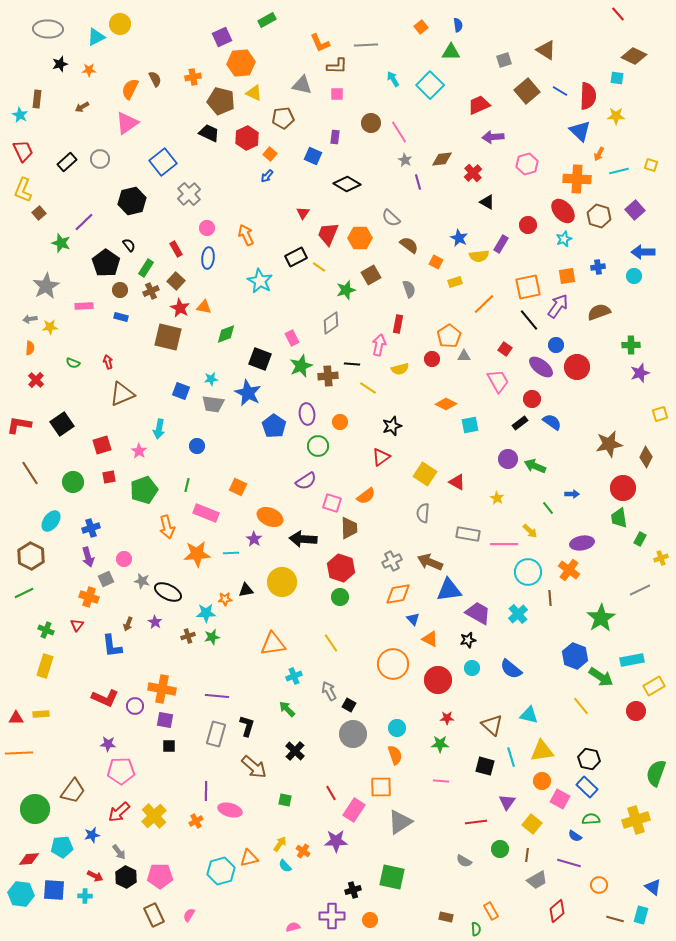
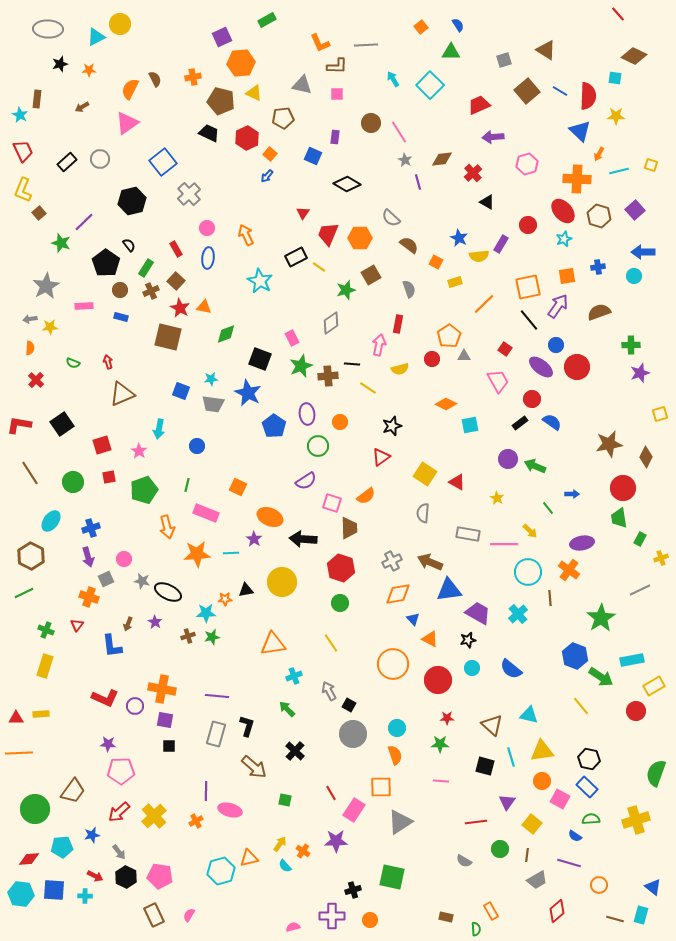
blue semicircle at (458, 25): rotated 24 degrees counterclockwise
cyan square at (617, 78): moved 2 px left
green circle at (340, 597): moved 6 px down
pink pentagon at (160, 876): rotated 10 degrees clockwise
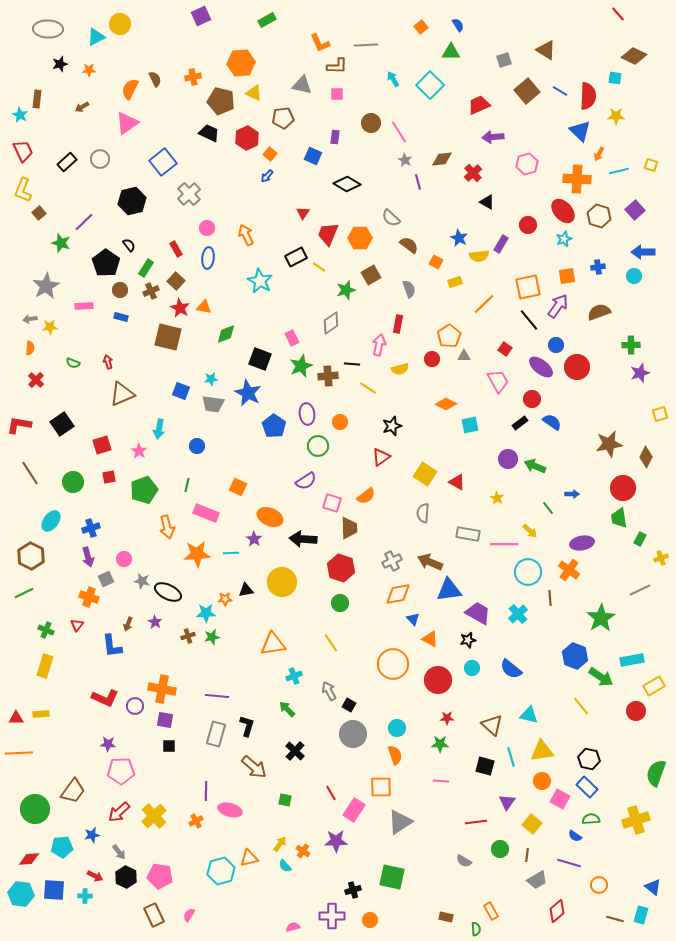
purple square at (222, 37): moved 21 px left, 21 px up
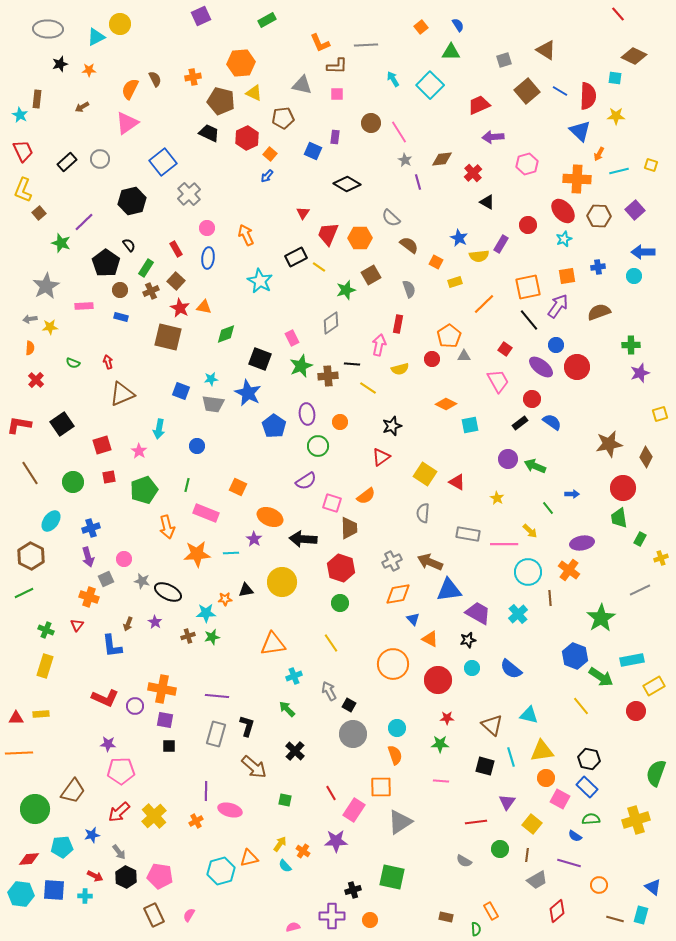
blue square at (313, 156): moved 5 px up
brown hexagon at (599, 216): rotated 15 degrees counterclockwise
orange circle at (542, 781): moved 4 px right, 3 px up
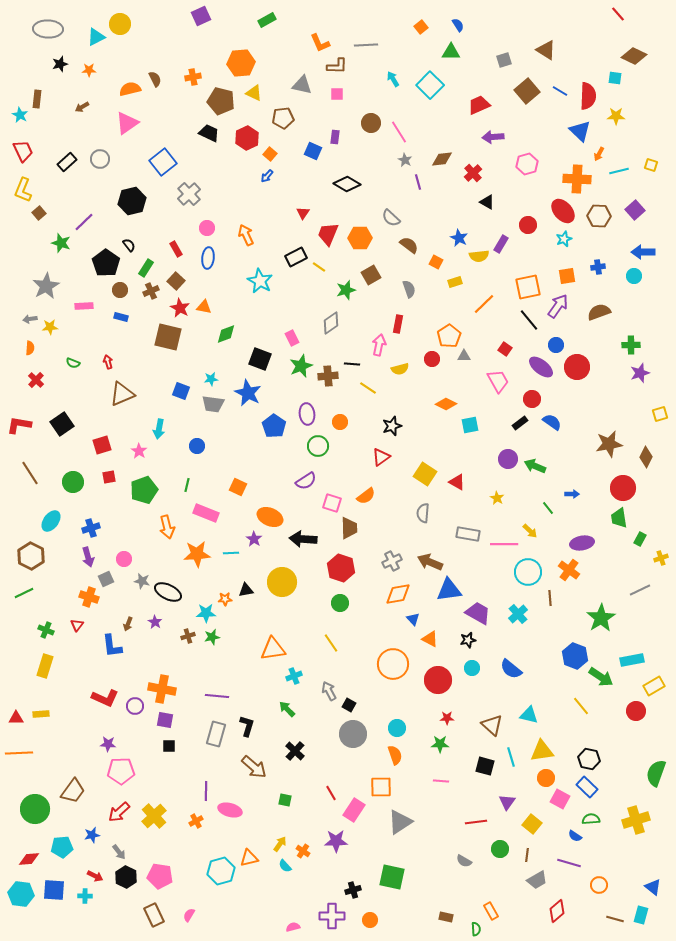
orange semicircle at (130, 89): rotated 50 degrees clockwise
orange triangle at (273, 644): moved 5 px down
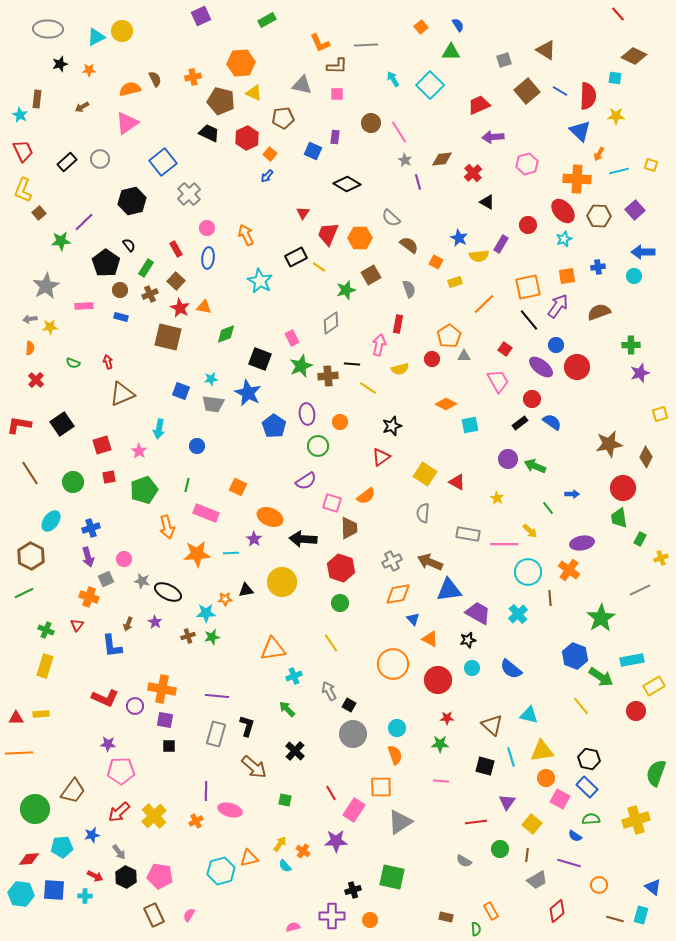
yellow circle at (120, 24): moved 2 px right, 7 px down
green star at (61, 243): moved 2 px up; rotated 24 degrees counterclockwise
brown cross at (151, 291): moved 1 px left, 3 px down
